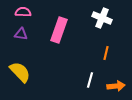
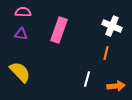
white cross: moved 10 px right, 8 px down
white line: moved 3 px left, 1 px up
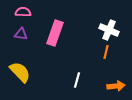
white cross: moved 3 px left, 4 px down
pink rectangle: moved 4 px left, 3 px down
orange line: moved 1 px up
white line: moved 10 px left, 1 px down
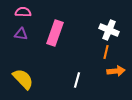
yellow semicircle: moved 3 px right, 7 px down
orange arrow: moved 15 px up
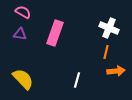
pink semicircle: rotated 28 degrees clockwise
white cross: moved 2 px up
purple triangle: moved 1 px left
